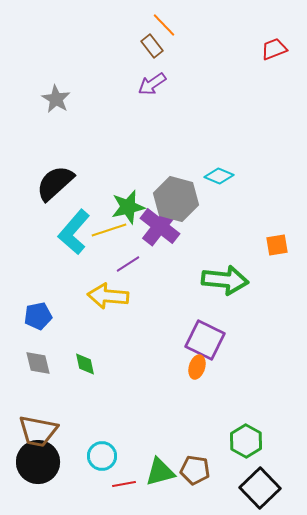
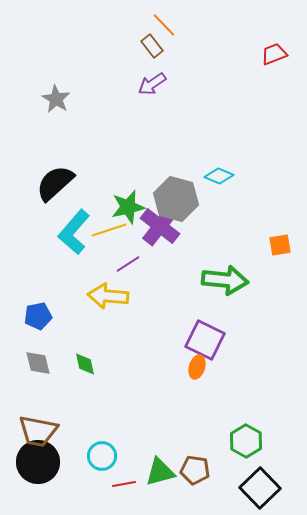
red trapezoid: moved 5 px down
orange square: moved 3 px right
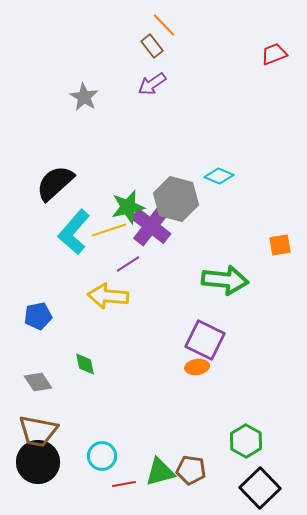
gray star: moved 28 px right, 2 px up
purple cross: moved 9 px left
gray diamond: moved 19 px down; rotated 20 degrees counterclockwise
orange ellipse: rotated 65 degrees clockwise
brown pentagon: moved 4 px left
